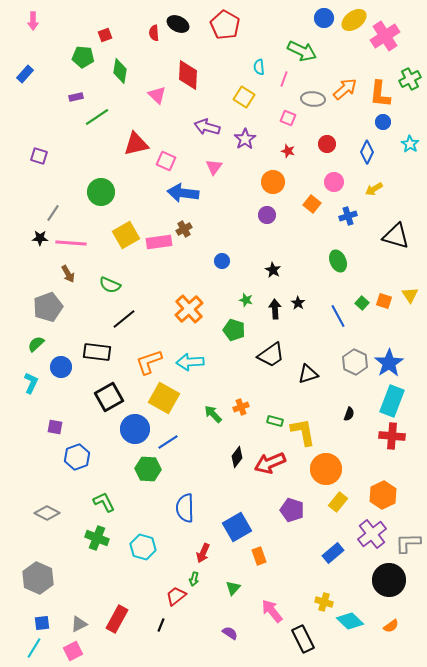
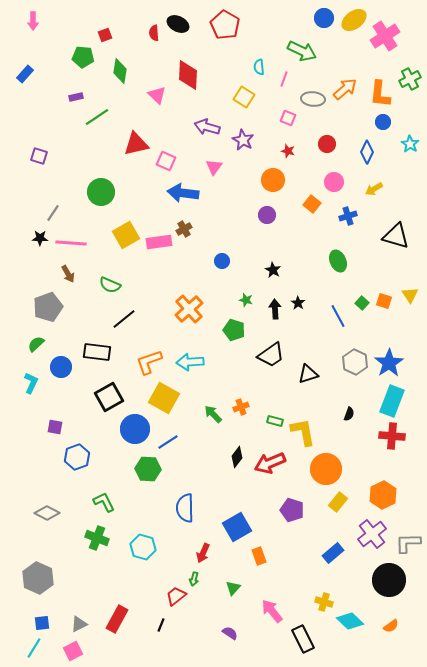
purple star at (245, 139): moved 2 px left, 1 px down; rotated 10 degrees counterclockwise
orange circle at (273, 182): moved 2 px up
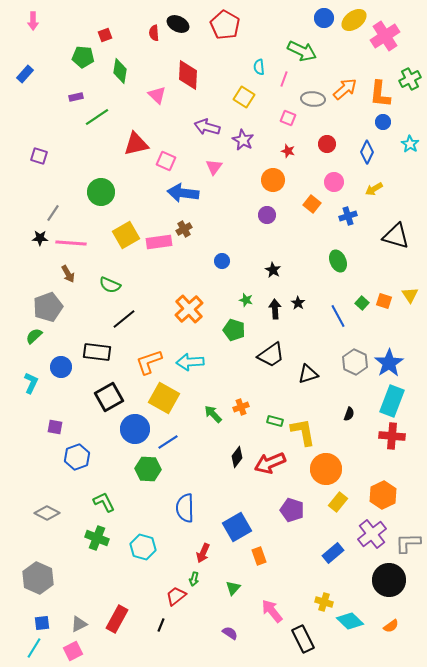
green semicircle at (36, 344): moved 2 px left, 8 px up
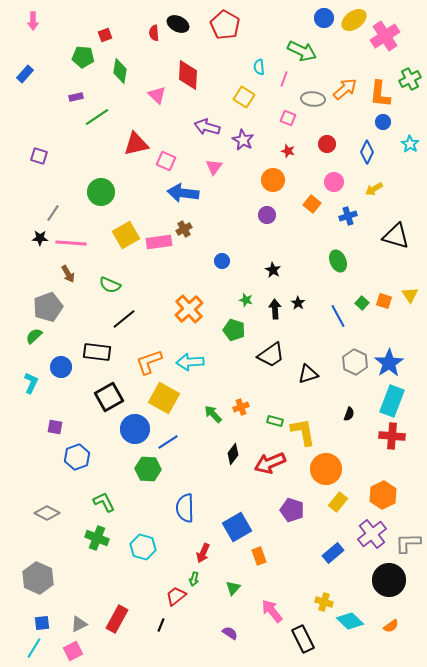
black diamond at (237, 457): moved 4 px left, 3 px up
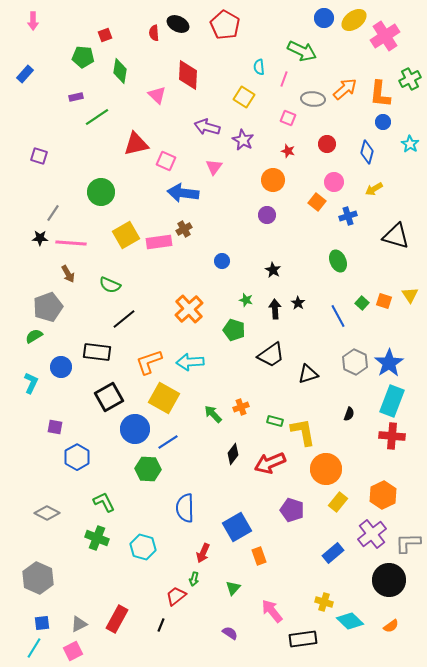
blue diamond at (367, 152): rotated 10 degrees counterclockwise
orange square at (312, 204): moved 5 px right, 2 px up
green semicircle at (34, 336): rotated 12 degrees clockwise
blue hexagon at (77, 457): rotated 10 degrees counterclockwise
black rectangle at (303, 639): rotated 72 degrees counterclockwise
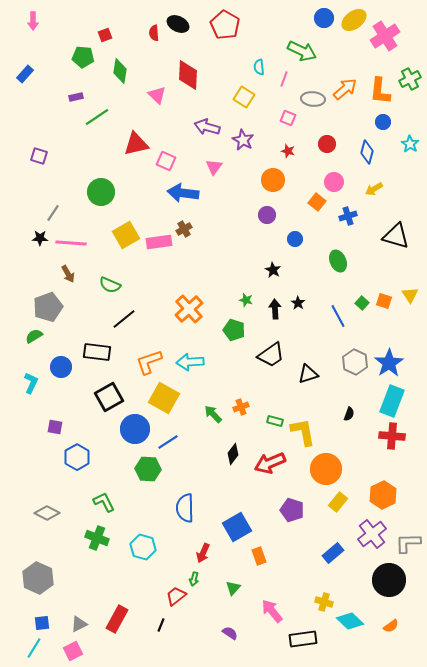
orange L-shape at (380, 94): moved 3 px up
blue circle at (222, 261): moved 73 px right, 22 px up
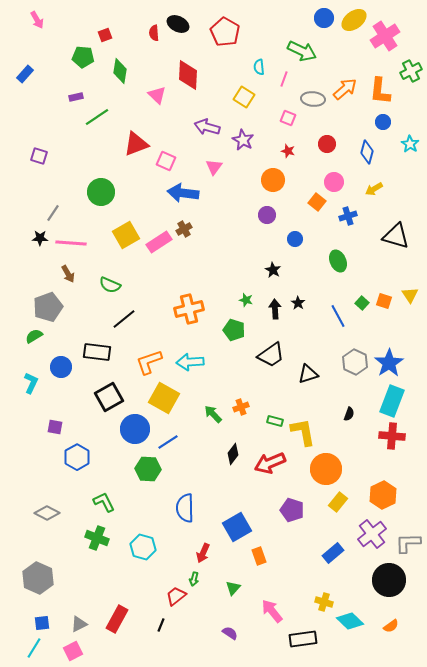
pink arrow at (33, 21): moved 4 px right, 1 px up; rotated 30 degrees counterclockwise
red pentagon at (225, 25): moved 7 px down
green cross at (410, 79): moved 1 px right, 8 px up
red triangle at (136, 144): rotated 8 degrees counterclockwise
pink rectangle at (159, 242): rotated 25 degrees counterclockwise
orange cross at (189, 309): rotated 28 degrees clockwise
